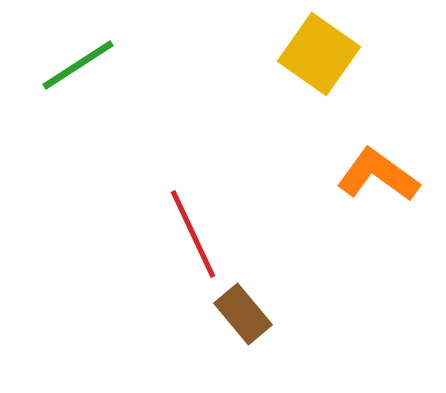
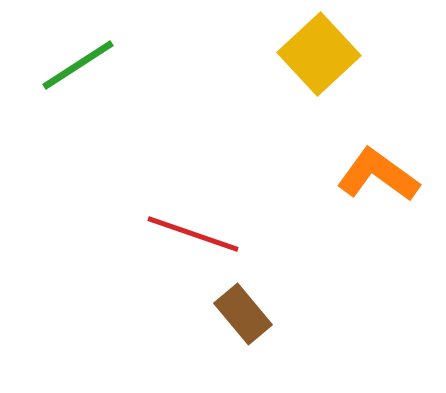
yellow square: rotated 12 degrees clockwise
red line: rotated 46 degrees counterclockwise
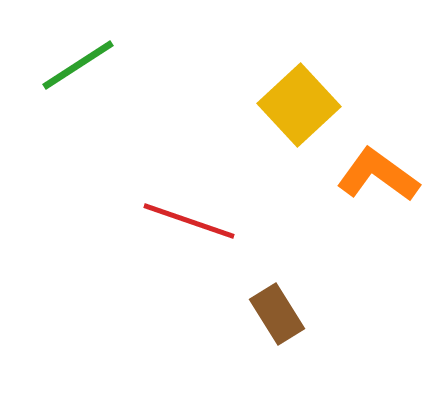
yellow square: moved 20 px left, 51 px down
red line: moved 4 px left, 13 px up
brown rectangle: moved 34 px right; rotated 8 degrees clockwise
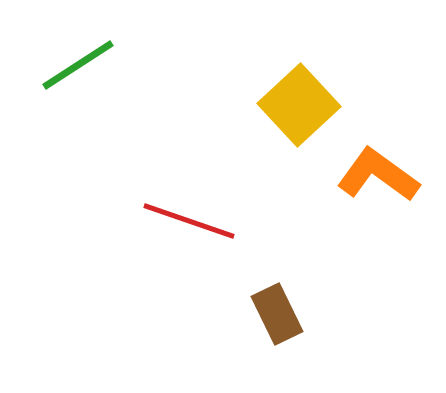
brown rectangle: rotated 6 degrees clockwise
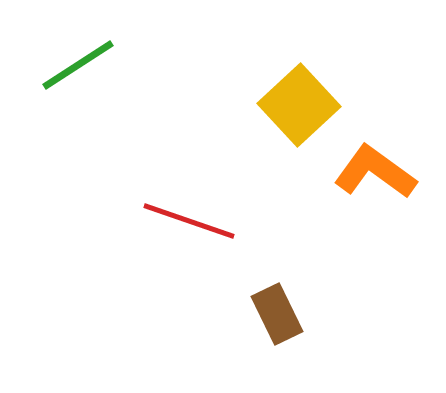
orange L-shape: moved 3 px left, 3 px up
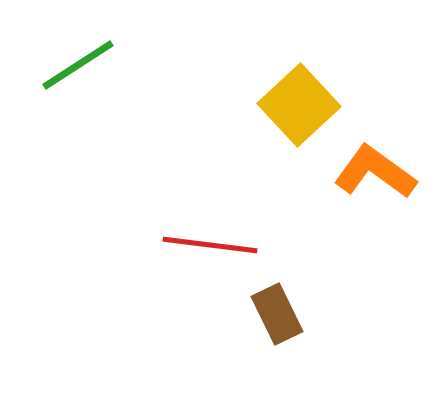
red line: moved 21 px right, 24 px down; rotated 12 degrees counterclockwise
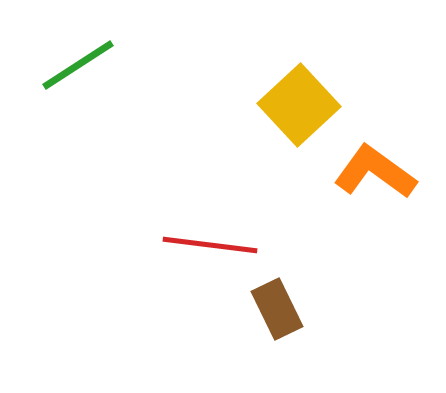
brown rectangle: moved 5 px up
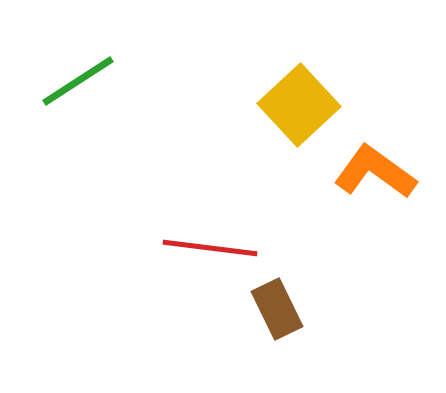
green line: moved 16 px down
red line: moved 3 px down
